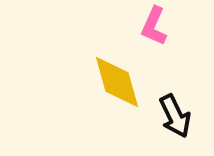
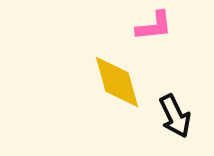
pink L-shape: rotated 120 degrees counterclockwise
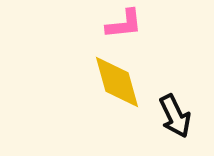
pink L-shape: moved 30 px left, 2 px up
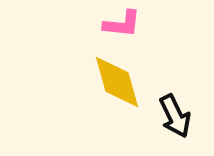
pink L-shape: moved 2 px left; rotated 12 degrees clockwise
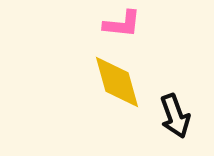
black arrow: rotated 6 degrees clockwise
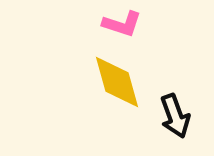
pink L-shape: rotated 12 degrees clockwise
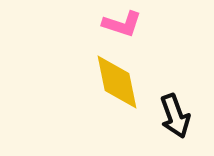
yellow diamond: rotated 4 degrees clockwise
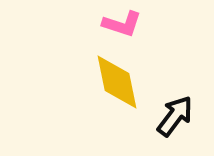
black arrow: rotated 123 degrees counterclockwise
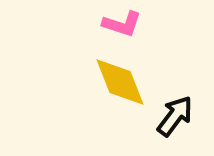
yellow diamond: moved 3 px right; rotated 10 degrees counterclockwise
